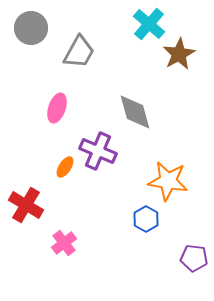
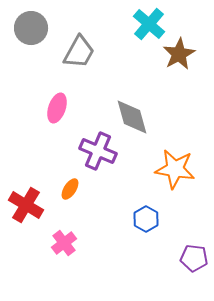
gray diamond: moved 3 px left, 5 px down
orange ellipse: moved 5 px right, 22 px down
orange star: moved 7 px right, 12 px up
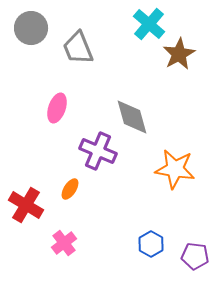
gray trapezoid: moved 1 px left, 4 px up; rotated 129 degrees clockwise
blue hexagon: moved 5 px right, 25 px down
purple pentagon: moved 1 px right, 2 px up
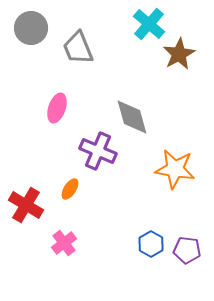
purple pentagon: moved 8 px left, 6 px up
